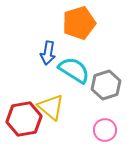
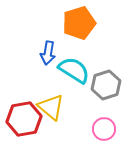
pink circle: moved 1 px left, 1 px up
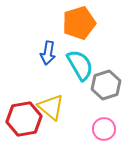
cyan semicircle: moved 6 px right, 5 px up; rotated 28 degrees clockwise
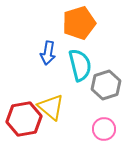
cyan semicircle: rotated 16 degrees clockwise
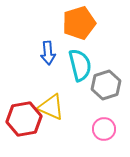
blue arrow: rotated 15 degrees counterclockwise
yellow triangle: rotated 16 degrees counterclockwise
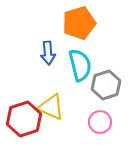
red hexagon: rotated 8 degrees counterclockwise
pink circle: moved 4 px left, 7 px up
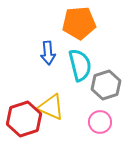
orange pentagon: rotated 12 degrees clockwise
